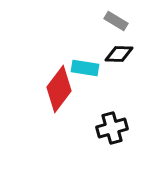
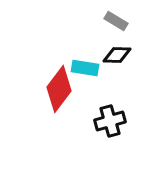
black diamond: moved 2 px left, 1 px down
black cross: moved 2 px left, 7 px up
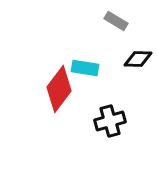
black diamond: moved 21 px right, 4 px down
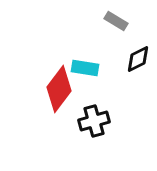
black diamond: rotated 28 degrees counterclockwise
black cross: moved 16 px left
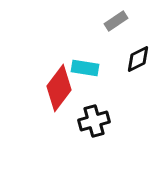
gray rectangle: rotated 65 degrees counterclockwise
red diamond: moved 1 px up
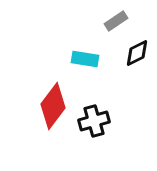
black diamond: moved 1 px left, 6 px up
cyan rectangle: moved 9 px up
red diamond: moved 6 px left, 18 px down
